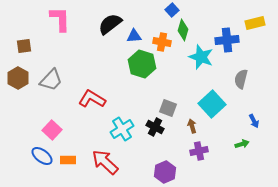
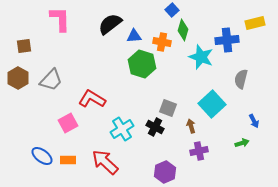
brown arrow: moved 1 px left
pink square: moved 16 px right, 7 px up; rotated 18 degrees clockwise
green arrow: moved 1 px up
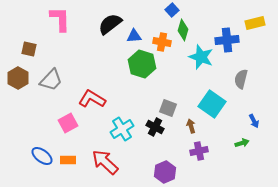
brown square: moved 5 px right, 3 px down; rotated 21 degrees clockwise
cyan square: rotated 12 degrees counterclockwise
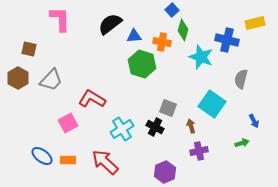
blue cross: rotated 20 degrees clockwise
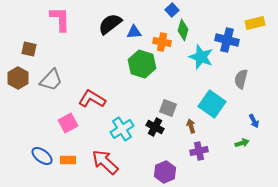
blue triangle: moved 4 px up
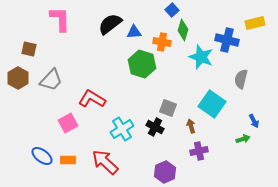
green arrow: moved 1 px right, 4 px up
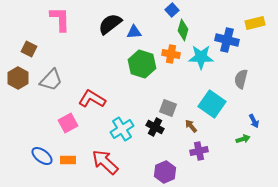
orange cross: moved 9 px right, 12 px down
brown square: rotated 14 degrees clockwise
cyan star: rotated 20 degrees counterclockwise
brown arrow: rotated 24 degrees counterclockwise
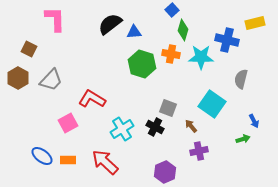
pink L-shape: moved 5 px left
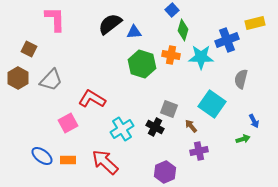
blue cross: rotated 35 degrees counterclockwise
orange cross: moved 1 px down
gray square: moved 1 px right, 1 px down
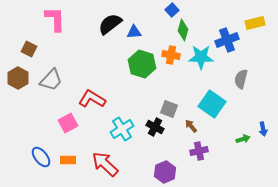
blue arrow: moved 9 px right, 8 px down; rotated 16 degrees clockwise
blue ellipse: moved 1 px left, 1 px down; rotated 15 degrees clockwise
red arrow: moved 2 px down
